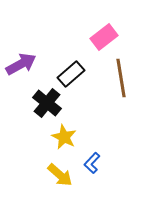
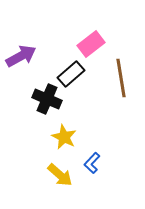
pink rectangle: moved 13 px left, 7 px down
purple arrow: moved 8 px up
black cross: moved 4 px up; rotated 16 degrees counterclockwise
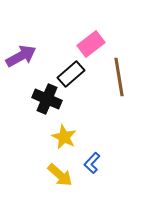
brown line: moved 2 px left, 1 px up
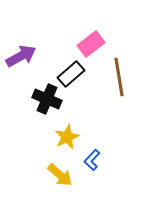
yellow star: moved 3 px right; rotated 20 degrees clockwise
blue L-shape: moved 3 px up
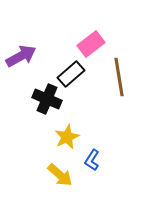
blue L-shape: rotated 10 degrees counterclockwise
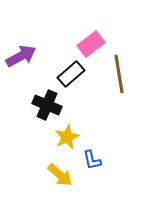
brown line: moved 3 px up
black cross: moved 6 px down
blue L-shape: rotated 45 degrees counterclockwise
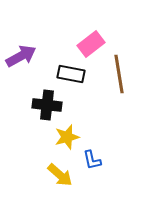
black rectangle: rotated 52 degrees clockwise
black cross: rotated 16 degrees counterclockwise
yellow star: rotated 10 degrees clockwise
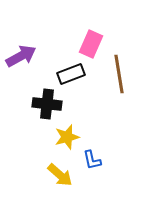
pink rectangle: rotated 28 degrees counterclockwise
black rectangle: rotated 32 degrees counterclockwise
black cross: moved 1 px up
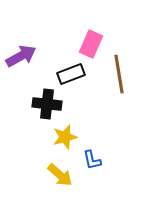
yellow star: moved 2 px left
